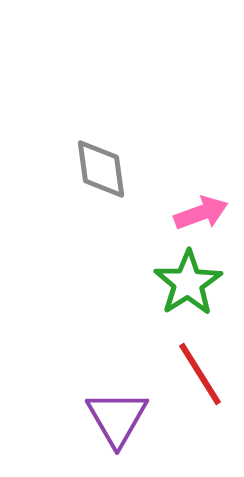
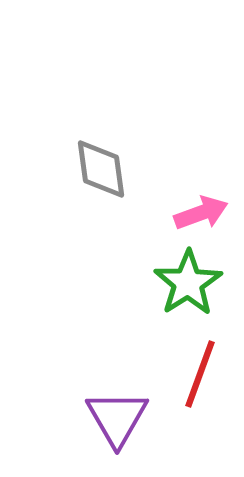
red line: rotated 52 degrees clockwise
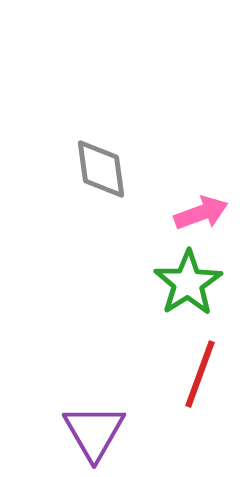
purple triangle: moved 23 px left, 14 px down
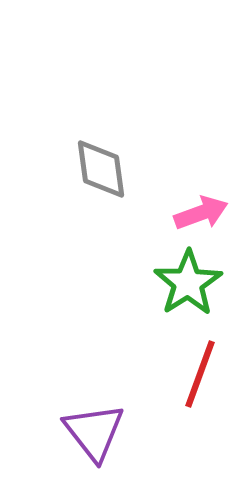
purple triangle: rotated 8 degrees counterclockwise
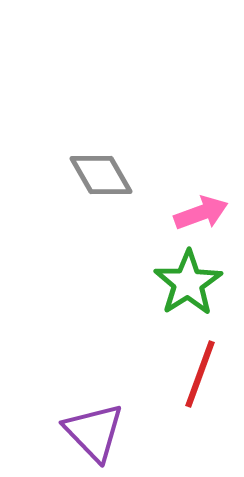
gray diamond: moved 6 px down; rotated 22 degrees counterclockwise
purple triangle: rotated 6 degrees counterclockwise
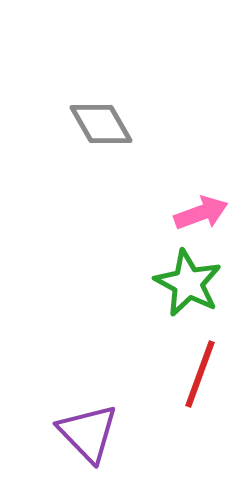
gray diamond: moved 51 px up
green star: rotated 12 degrees counterclockwise
purple triangle: moved 6 px left, 1 px down
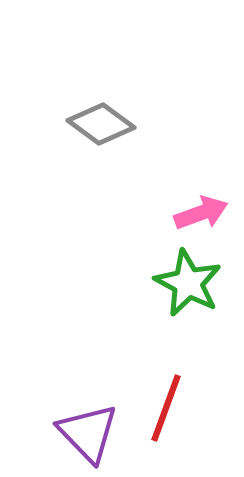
gray diamond: rotated 24 degrees counterclockwise
red line: moved 34 px left, 34 px down
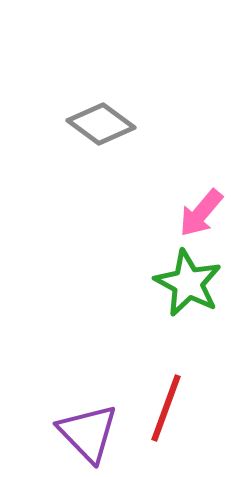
pink arrow: rotated 150 degrees clockwise
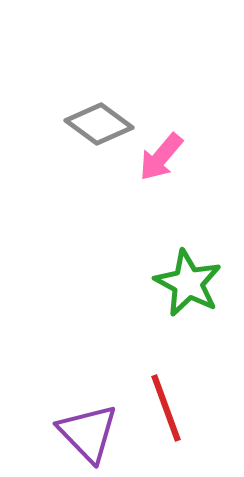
gray diamond: moved 2 px left
pink arrow: moved 40 px left, 56 px up
red line: rotated 40 degrees counterclockwise
